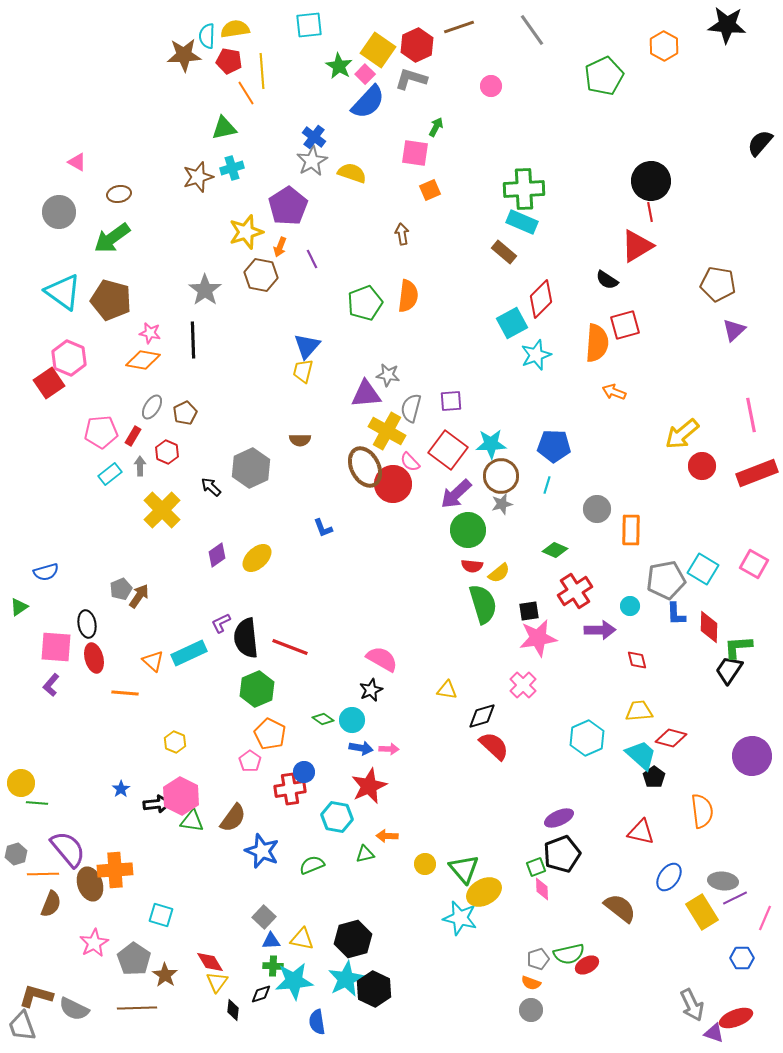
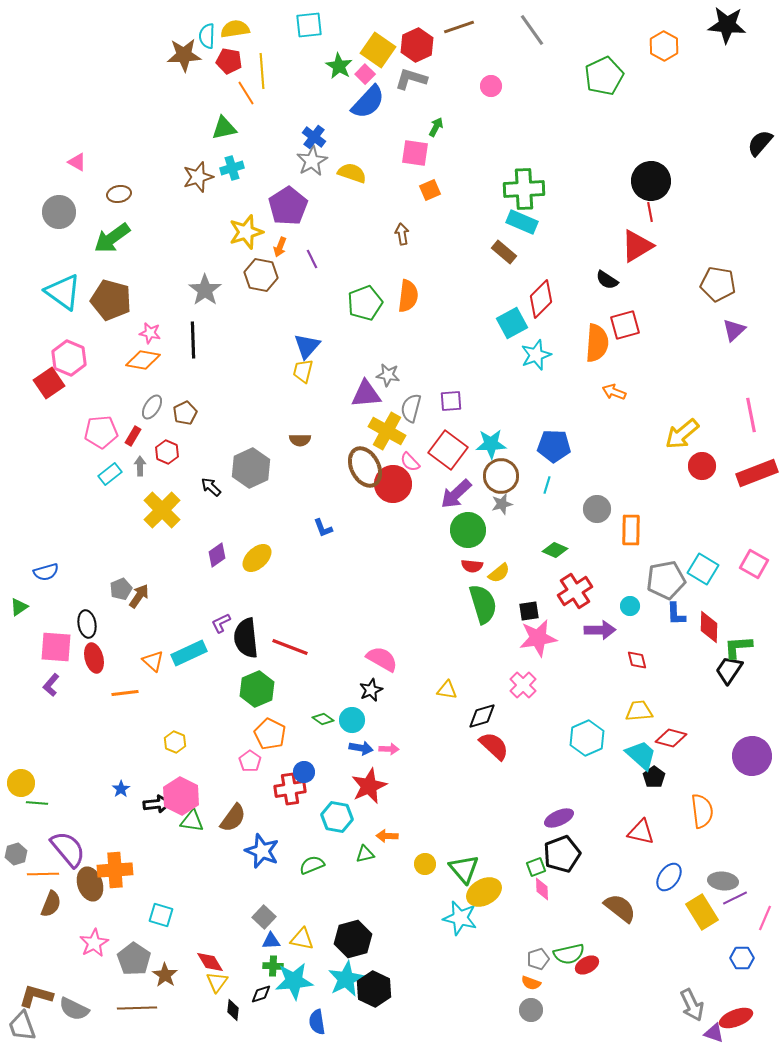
orange line at (125, 693): rotated 12 degrees counterclockwise
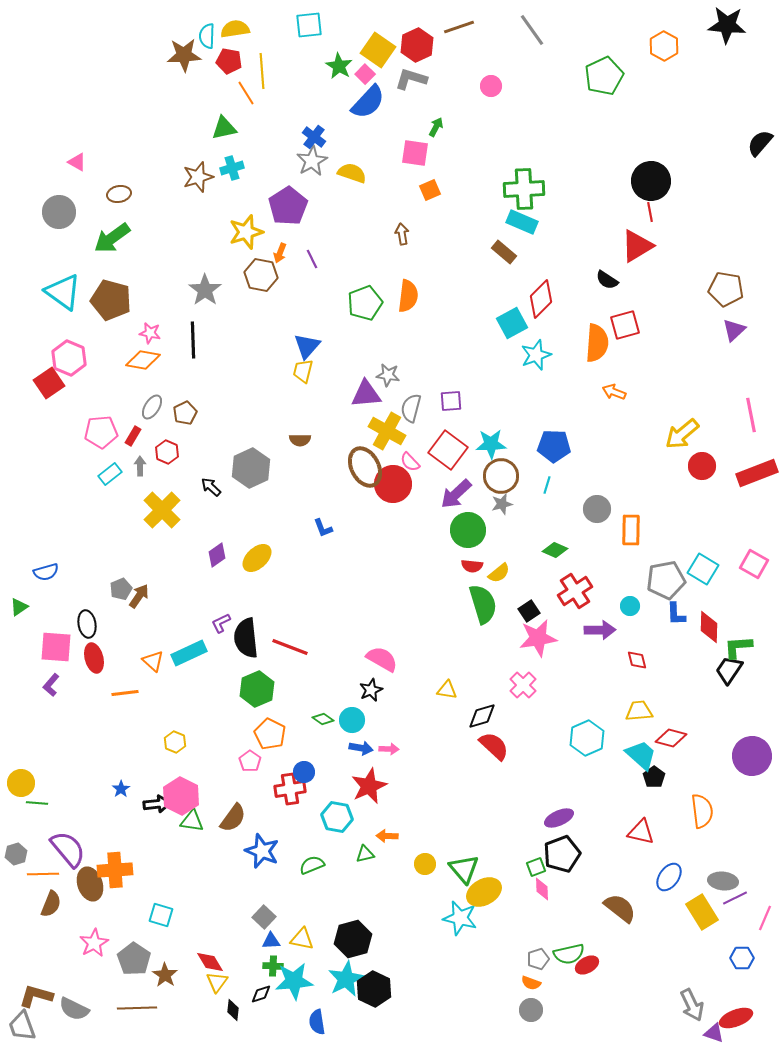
orange arrow at (280, 247): moved 6 px down
brown pentagon at (718, 284): moved 8 px right, 5 px down
black square at (529, 611): rotated 25 degrees counterclockwise
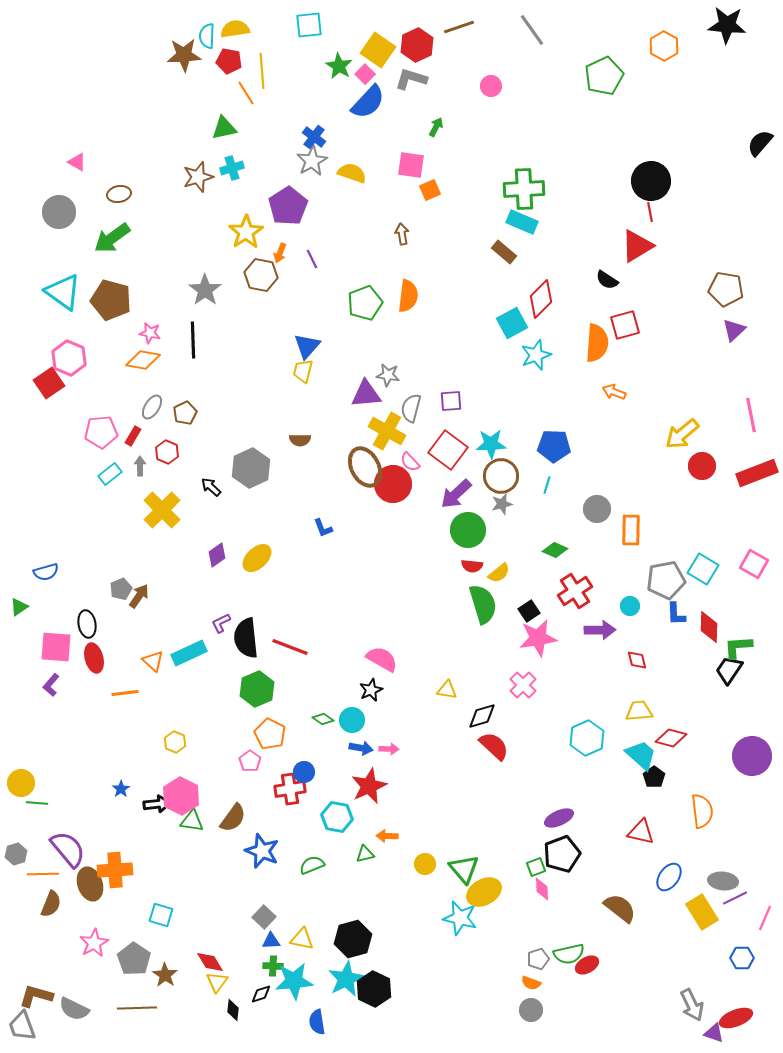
pink square at (415, 153): moved 4 px left, 12 px down
yellow star at (246, 232): rotated 16 degrees counterclockwise
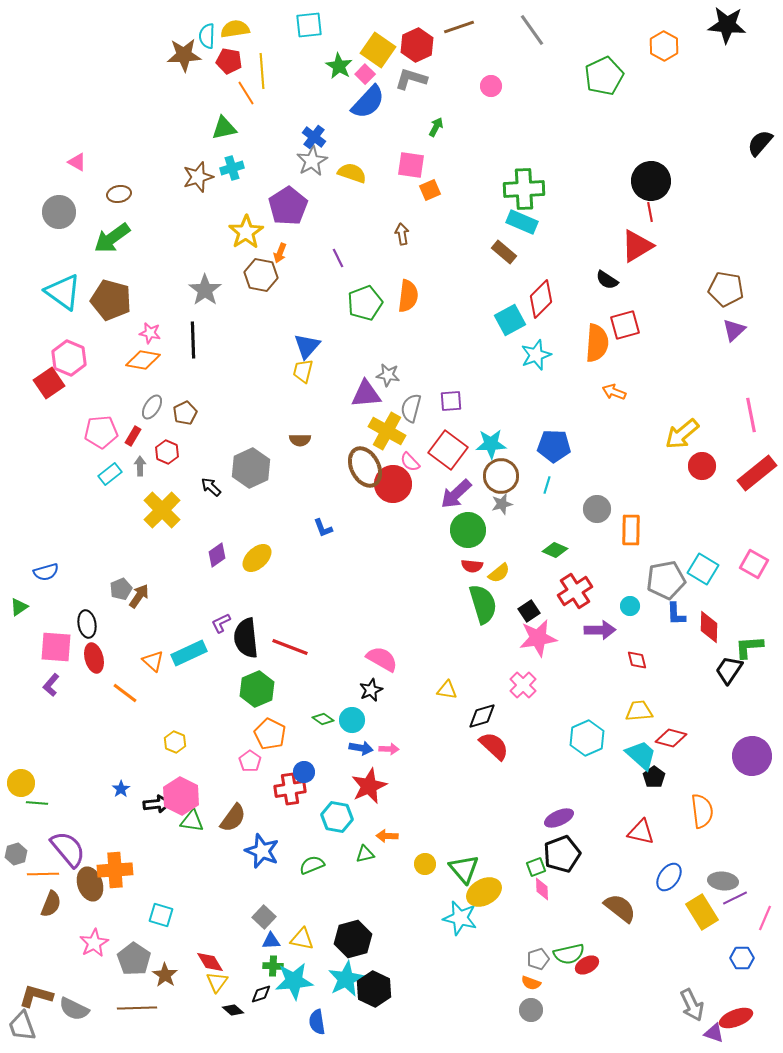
purple line at (312, 259): moved 26 px right, 1 px up
cyan square at (512, 323): moved 2 px left, 3 px up
red rectangle at (757, 473): rotated 18 degrees counterclockwise
green L-shape at (738, 647): moved 11 px right
orange line at (125, 693): rotated 44 degrees clockwise
black diamond at (233, 1010): rotated 55 degrees counterclockwise
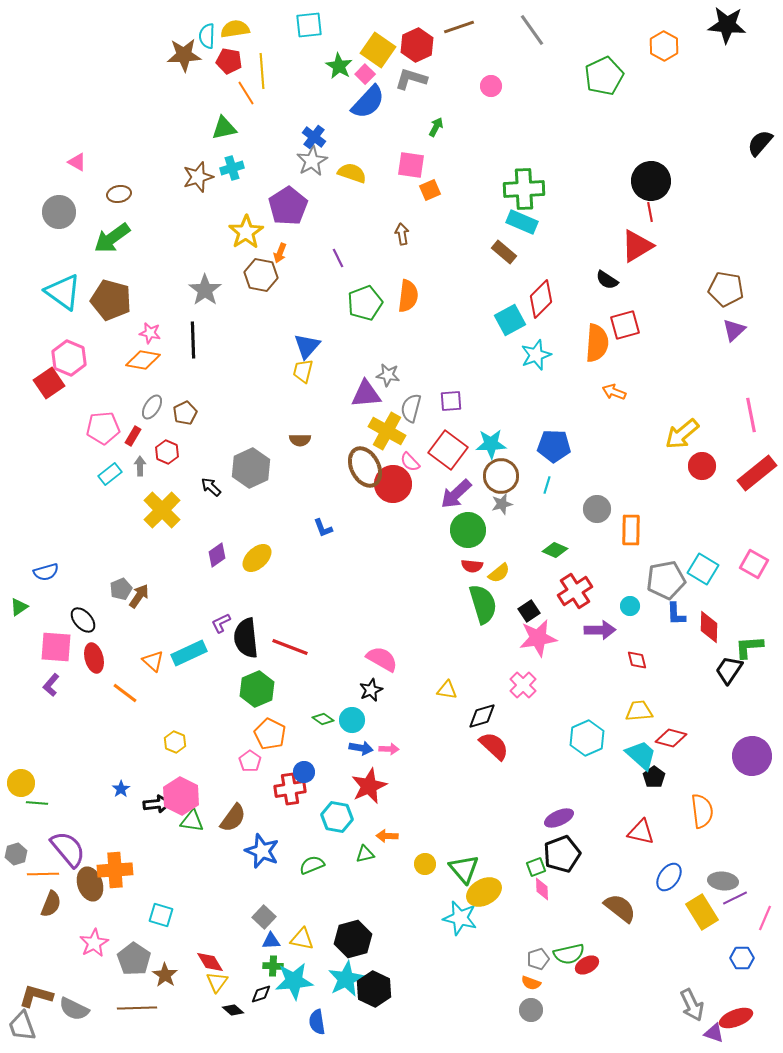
pink pentagon at (101, 432): moved 2 px right, 4 px up
black ellipse at (87, 624): moved 4 px left, 4 px up; rotated 32 degrees counterclockwise
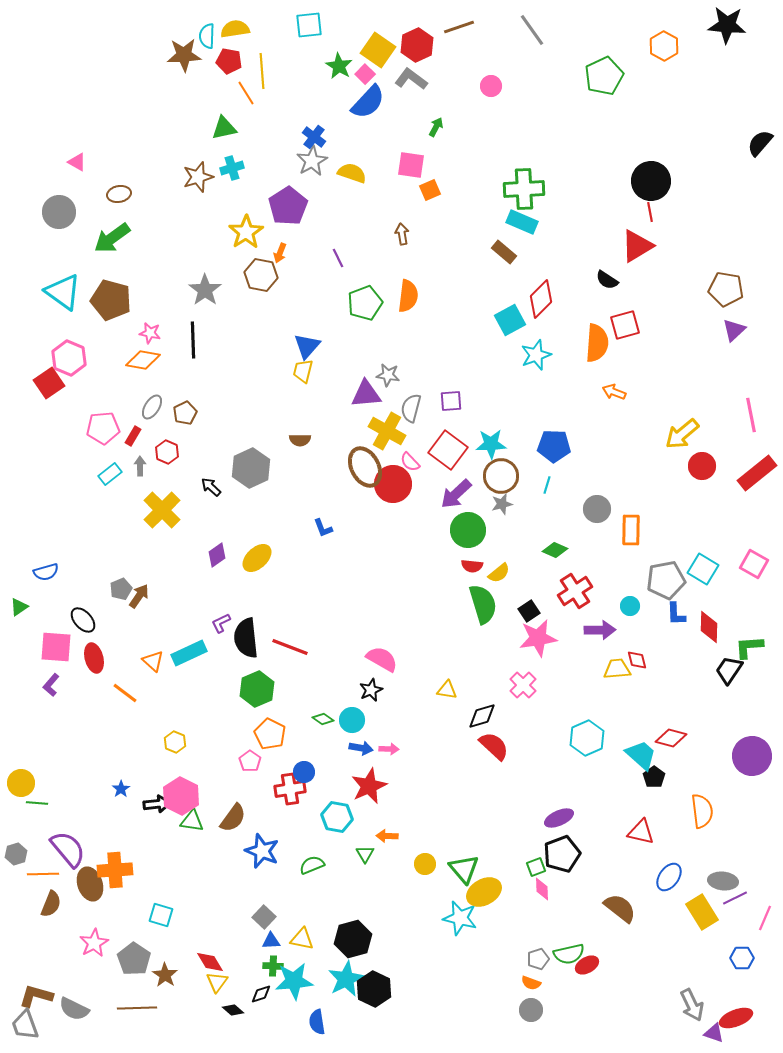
gray L-shape at (411, 79): rotated 20 degrees clockwise
yellow trapezoid at (639, 711): moved 22 px left, 42 px up
green triangle at (365, 854): rotated 48 degrees counterclockwise
gray trapezoid at (22, 1026): moved 3 px right, 1 px up
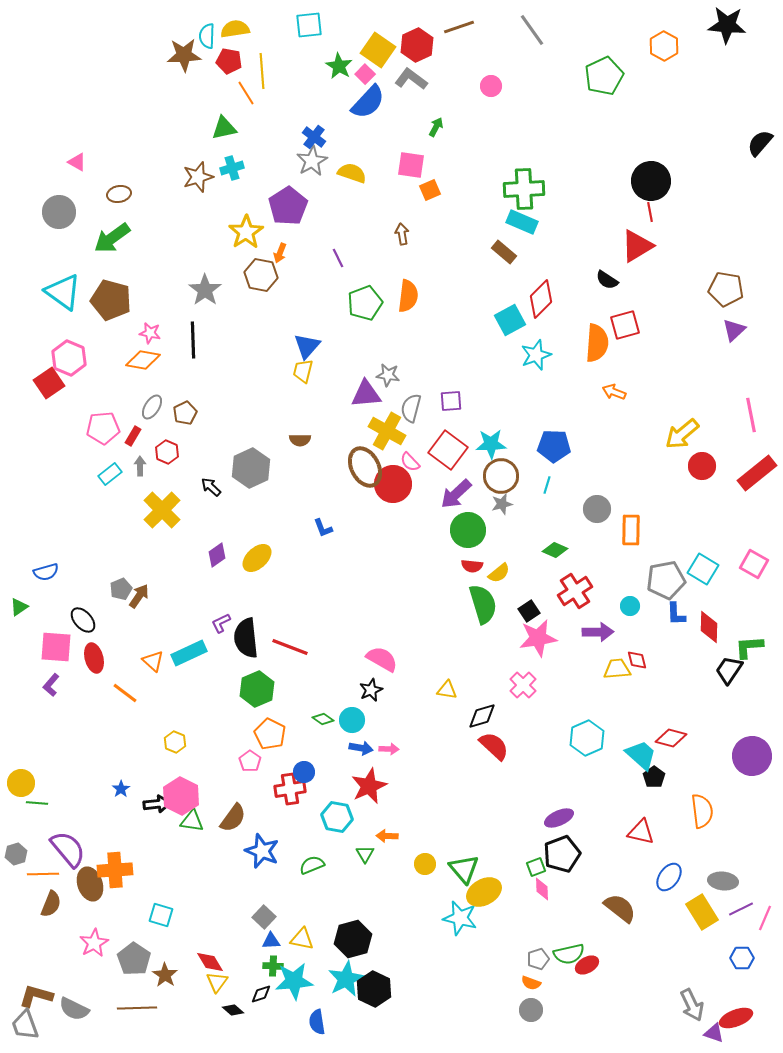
purple arrow at (600, 630): moved 2 px left, 2 px down
purple line at (735, 898): moved 6 px right, 11 px down
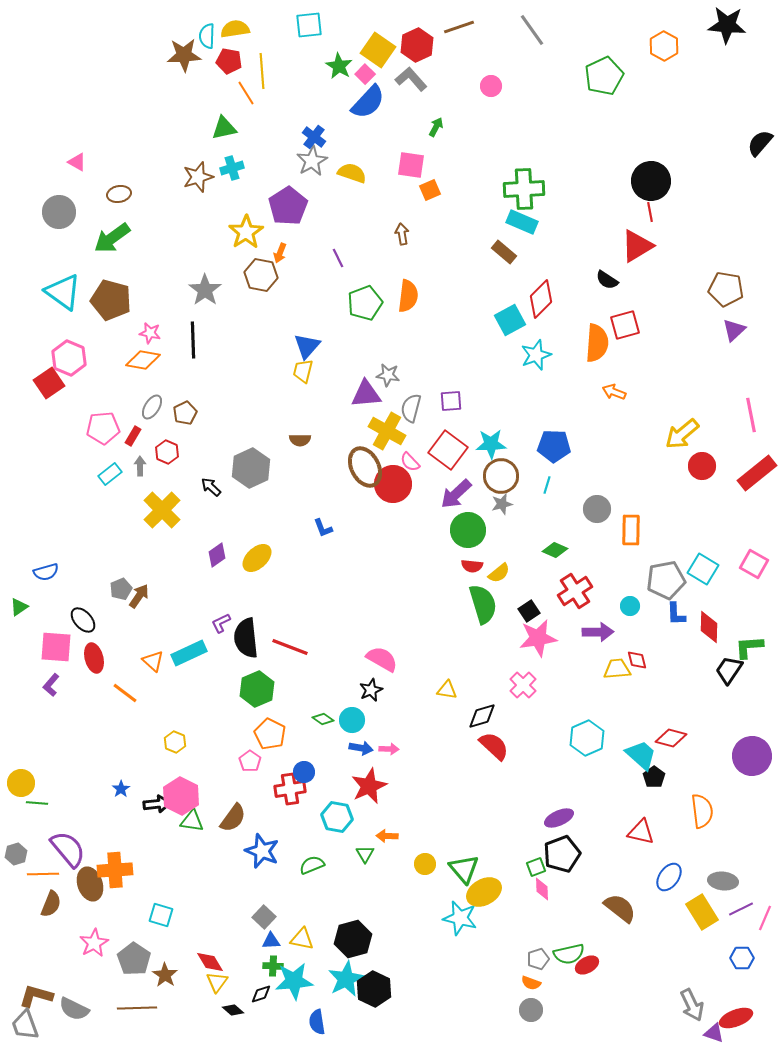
gray L-shape at (411, 79): rotated 12 degrees clockwise
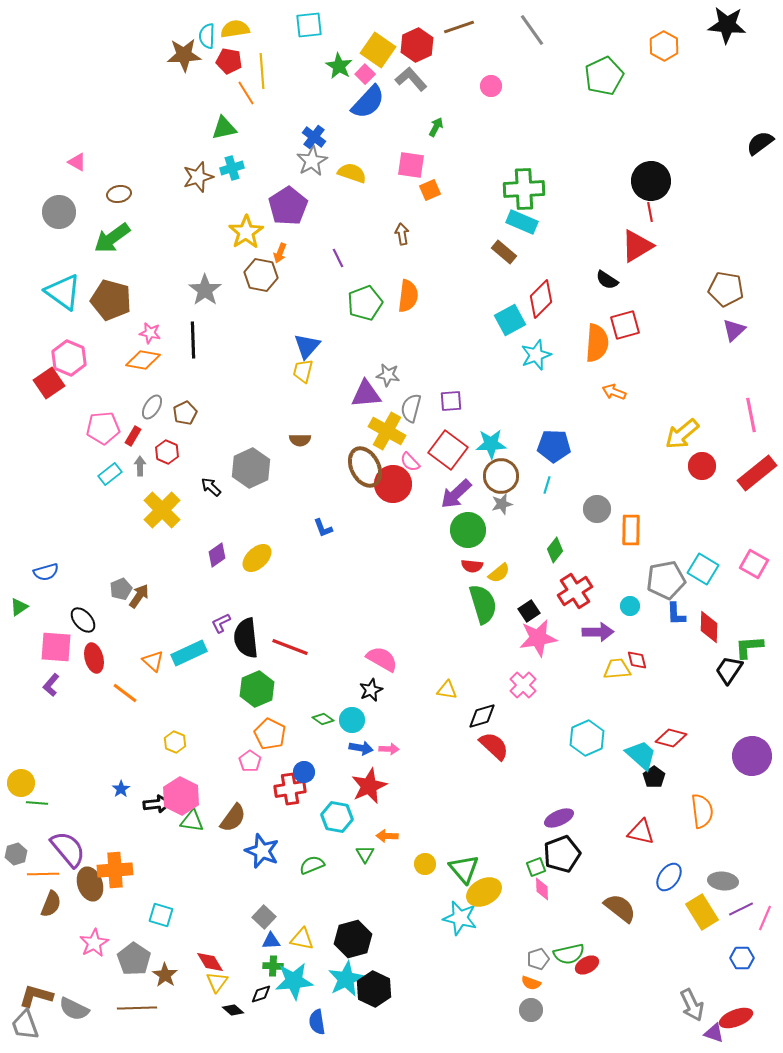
black semicircle at (760, 143): rotated 12 degrees clockwise
green diamond at (555, 550): rotated 75 degrees counterclockwise
